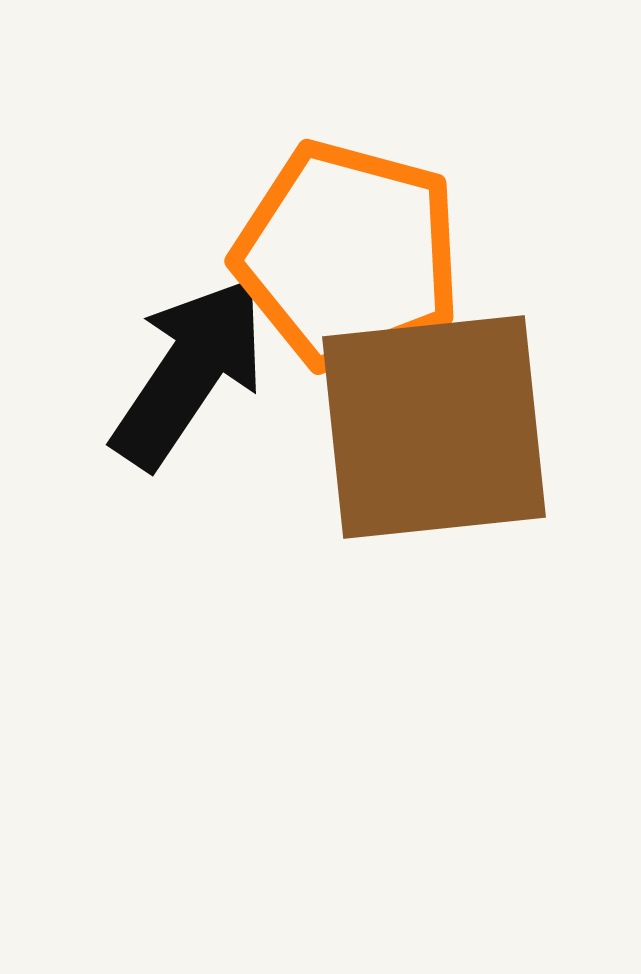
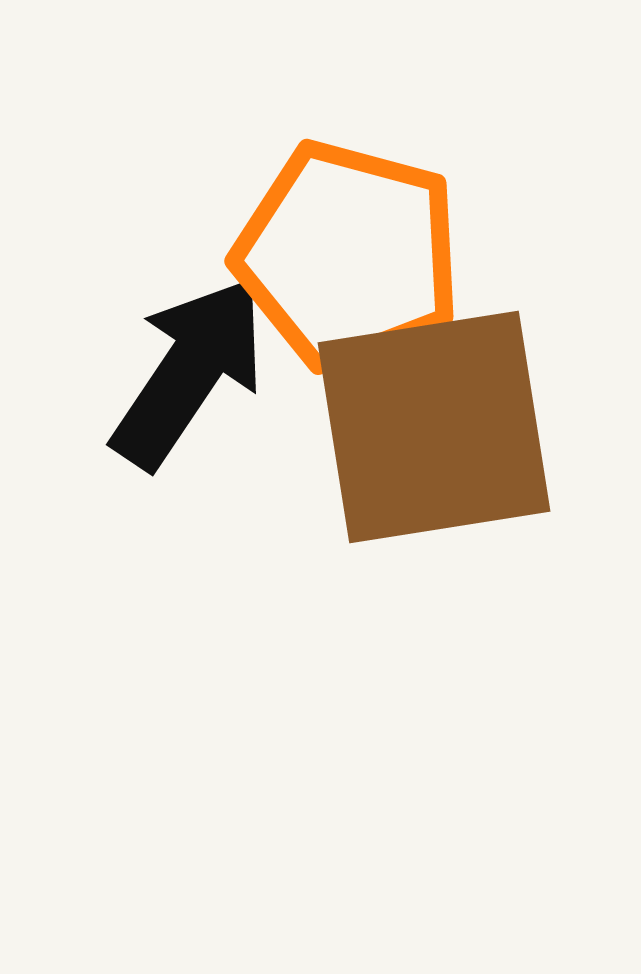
brown square: rotated 3 degrees counterclockwise
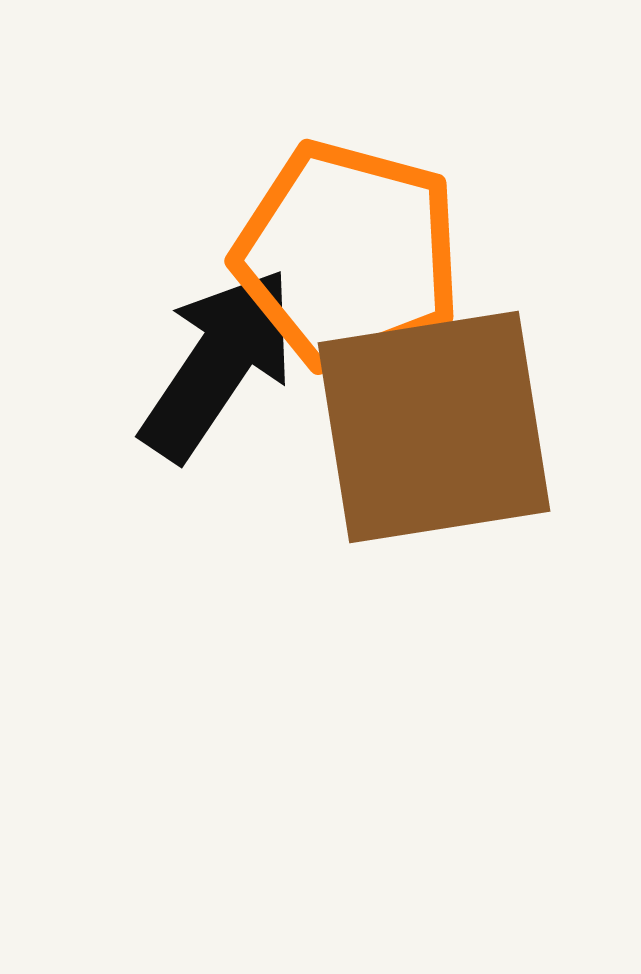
black arrow: moved 29 px right, 8 px up
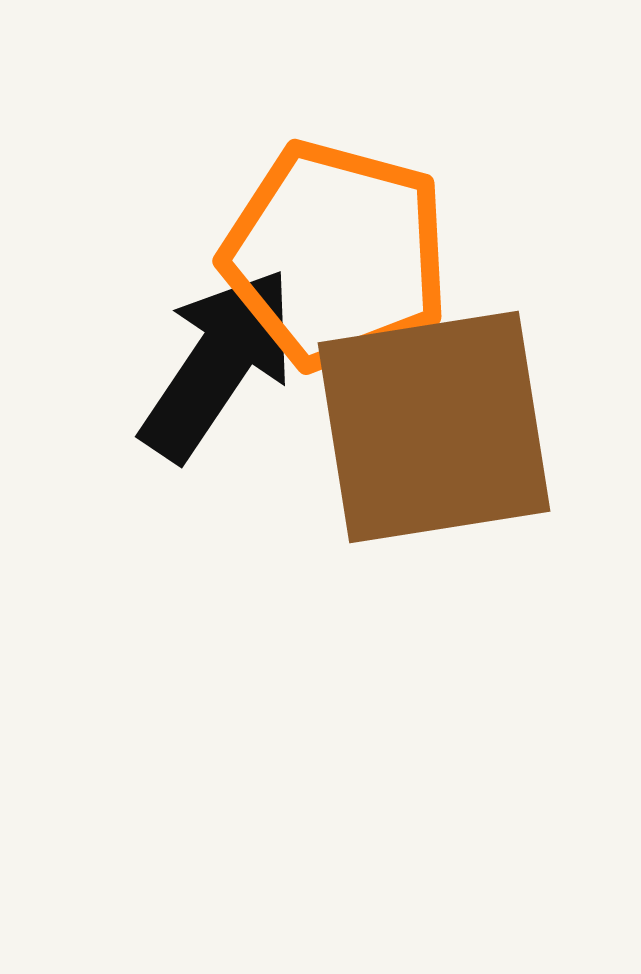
orange pentagon: moved 12 px left
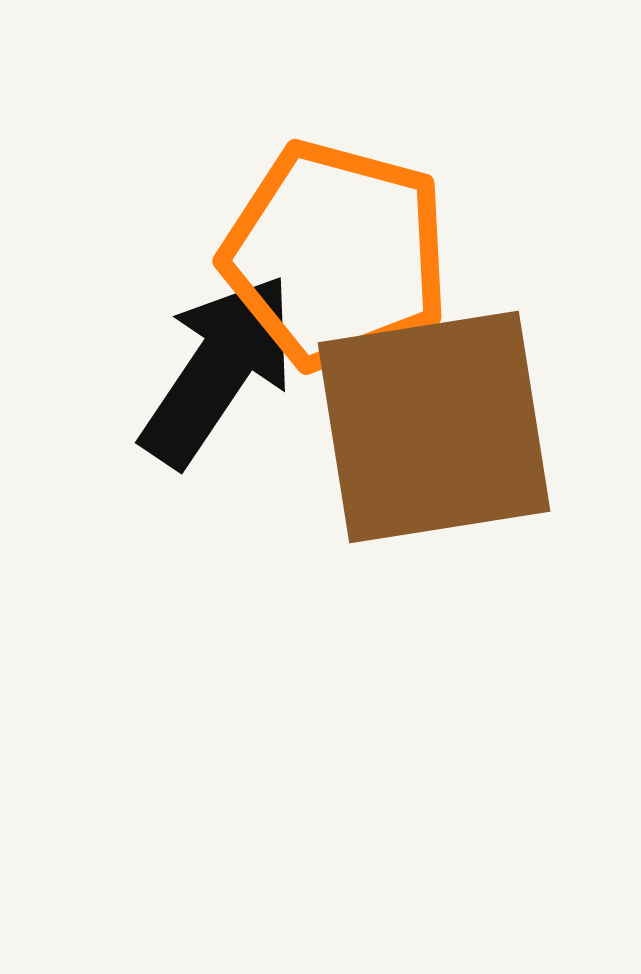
black arrow: moved 6 px down
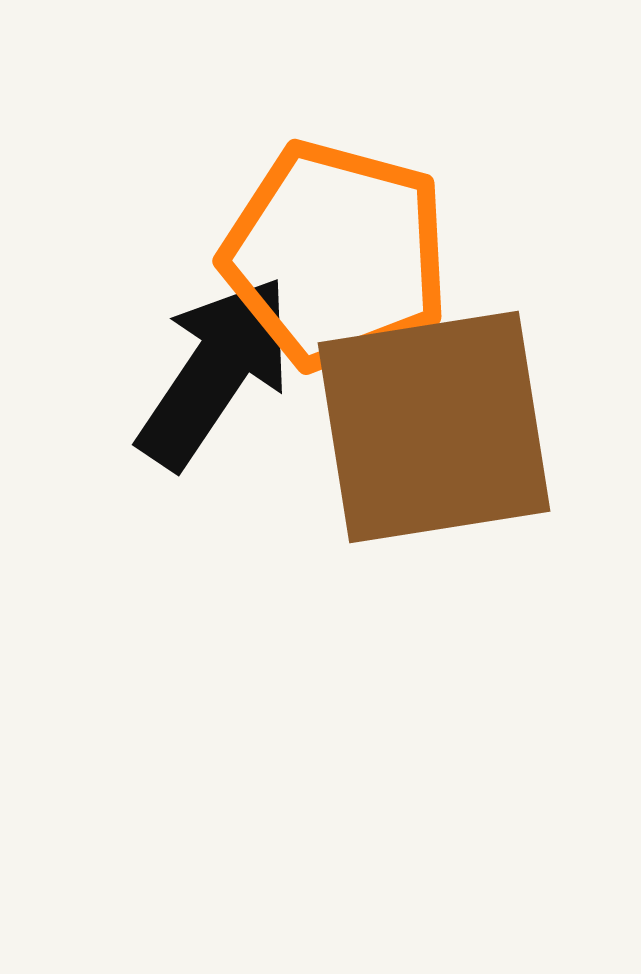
black arrow: moved 3 px left, 2 px down
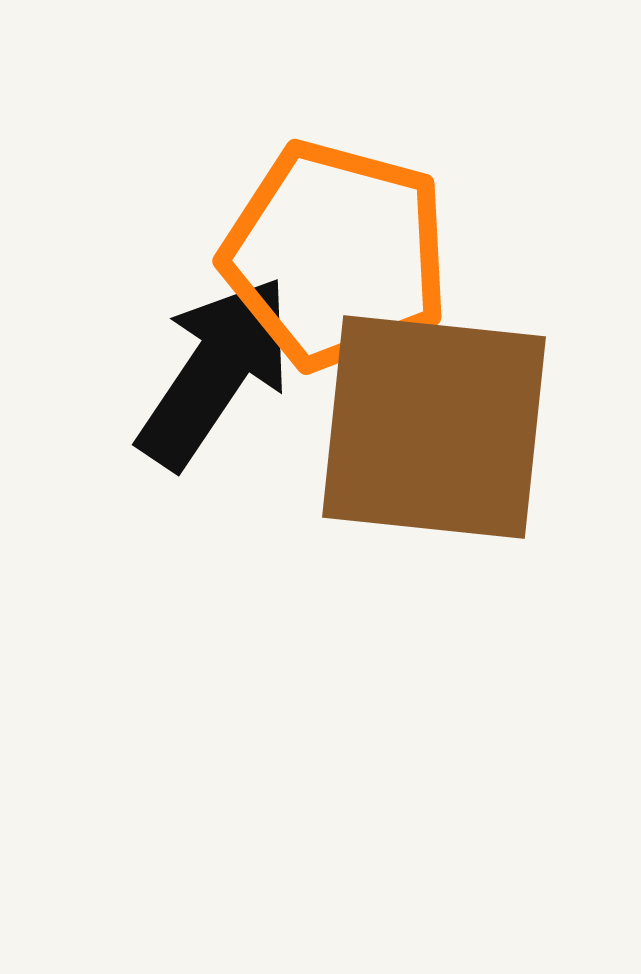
brown square: rotated 15 degrees clockwise
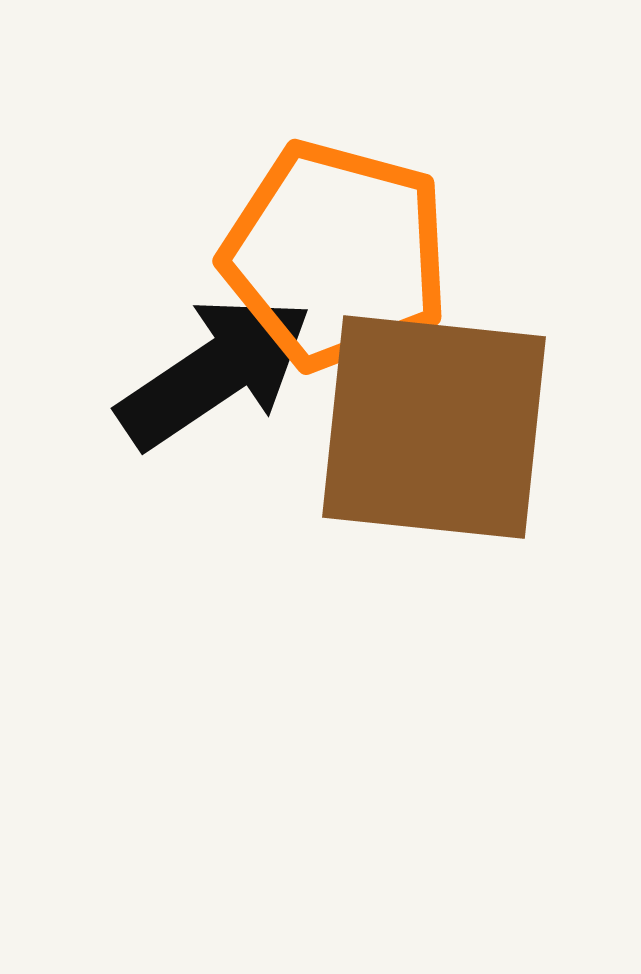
black arrow: rotated 22 degrees clockwise
